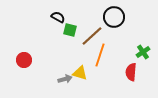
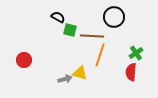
brown line: rotated 45 degrees clockwise
green cross: moved 7 px left, 1 px down
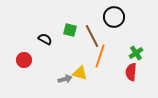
black semicircle: moved 13 px left, 22 px down
brown line: rotated 60 degrees clockwise
orange line: moved 1 px down
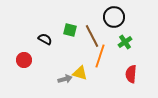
green cross: moved 11 px left, 11 px up
red semicircle: moved 2 px down
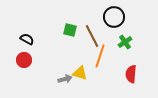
black semicircle: moved 18 px left
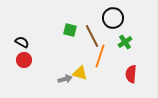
black circle: moved 1 px left, 1 px down
black semicircle: moved 5 px left, 3 px down
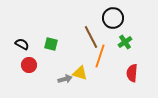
green square: moved 19 px left, 14 px down
brown line: moved 1 px left, 1 px down
black semicircle: moved 2 px down
red circle: moved 5 px right, 5 px down
red semicircle: moved 1 px right, 1 px up
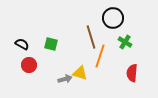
brown line: rotated 10 degrees clockwise
green cross: rotated 24 degrees counterclockwise
